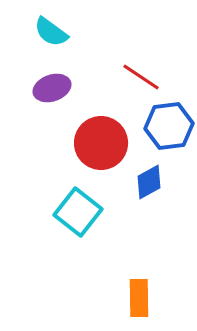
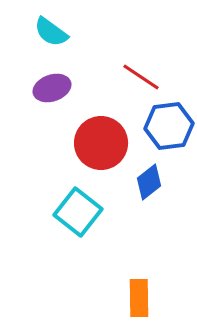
blue diamond: rotated 9 degrees counterclockwise
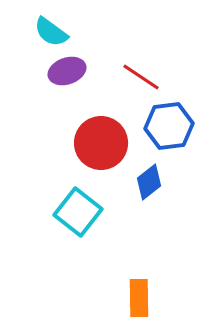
purple ellipse: moved 15 px right, 17 px up
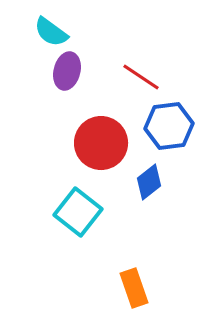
purple ellipse: rotated 57 degrees counterclockwise
orange rectangle: moved 5 px left, 10 px up; rotated 18 degrees counterclockwise
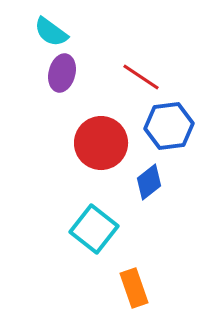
purple ellipse: moved 5 px left, 2 px down
cyan square: moved 16 px right, 17 px down
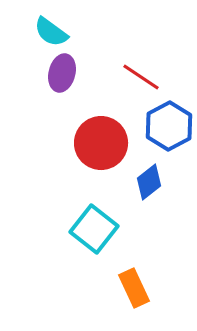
blue hexagon: rotated 21 degrees counterclockwise
orange rectangle: rotated 6 degrees counterclockwise
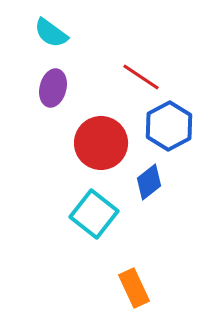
cyan semicircle: moved 1 px down
purple ellipse: moved 9 px left, 15 px down
cyan square: moved 15 px up
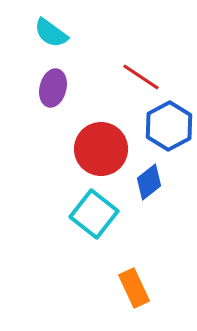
red circle: moved 6 px down
